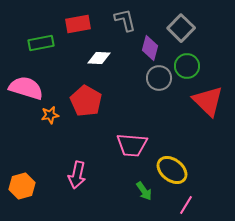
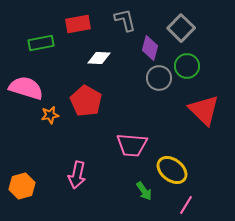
red triangle: moved 4 px left, 9 px down
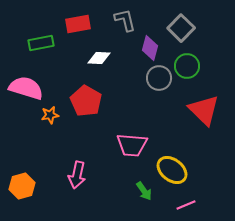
pink line: rotated 36 degrees clockwise
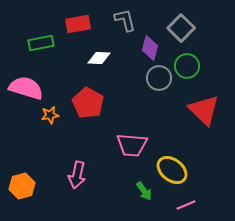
red pentagon: moved 2 px right, 2 px down
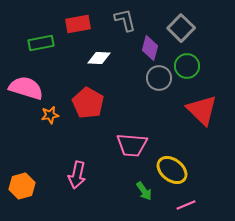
red triangle: moved 2 px left
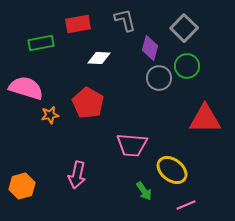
gray square: moved 3 px right
red triangle: moved 3 px right, 9 px down; rotated 44 degrees counterclockwise
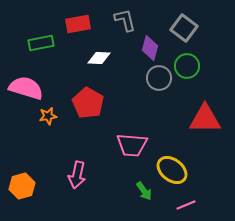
gray square: rotated 8 degrees counterclockwise
orange star: moved 2 px left, 1 px down
